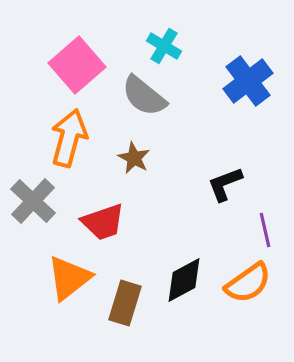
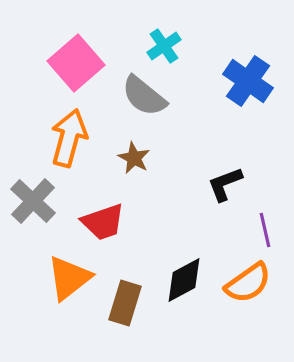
cyan cross: rotated 24 degrees clockwise
pink square: moved 1 px left, 2 px up
blue cross: rotated 18 degrees counterclockwise
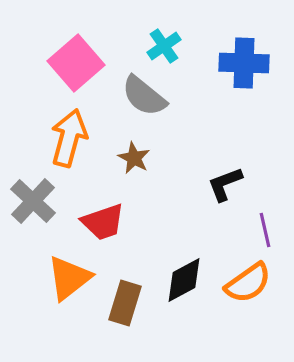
blue cross: moved 4 px left, 18 px up; rotated 33 degrees counterclockwise
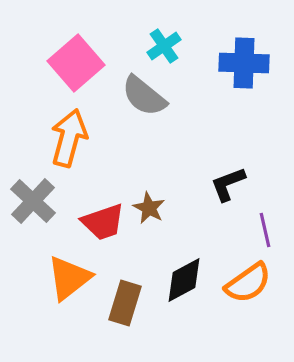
brown star: moved 15 px right, 50 px down
black L-shape: moved 3 px right
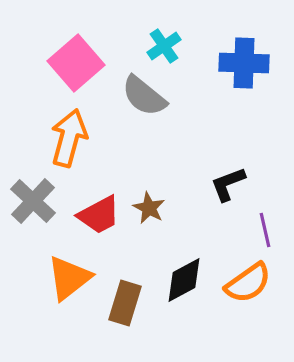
red trapezoid: moved 4 px left, 7 px up; rotated 9 degrees counterclockwise
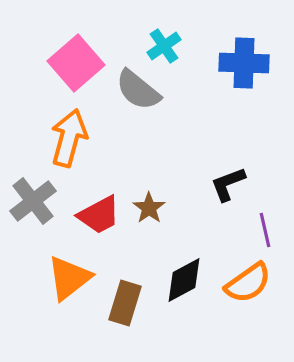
gray semicircle: moved 6 px left, 6 px up
gray cross: rotated 9 degrees clockwise
brown star: rotated 8 degrees clockwise
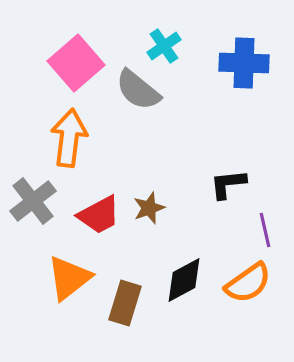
orange arrow: rotated 8 degrees counterclockwise
black L-shape: rotated 15 degrees clockwise
brown star: rotated 16 degrees clockwise
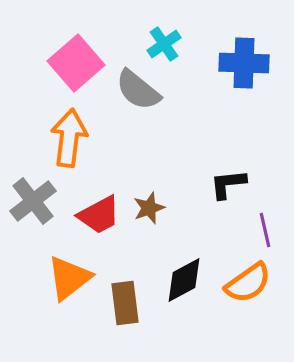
cyan cross: moved 2 px up
brown rectangle: rotated 24 degrees counterclockwise
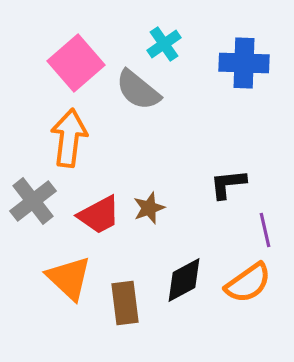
orange triangle: rotated 39 degrees counterclockwise
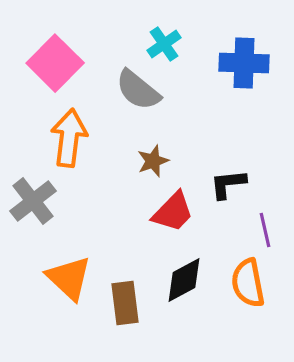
pink square: moved 21 px left; rotated 4 degrees counterclockwise
brown star: moved 4 px right, 47 px up
red trapezoid: moved 74 px right, 3 px up; rotated 18 degrees counterclockwise
orange semicircle: rotated 114 degrees clockwise
